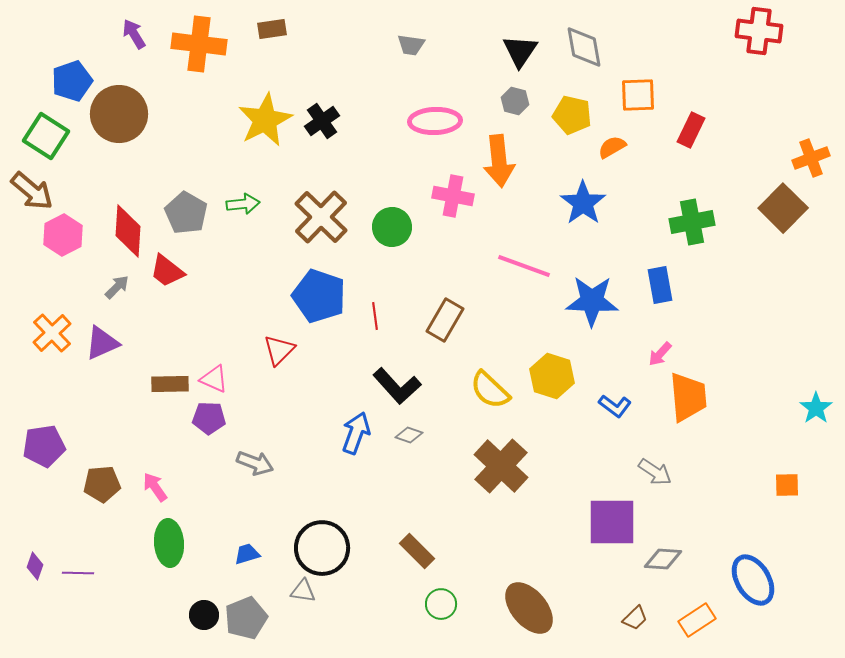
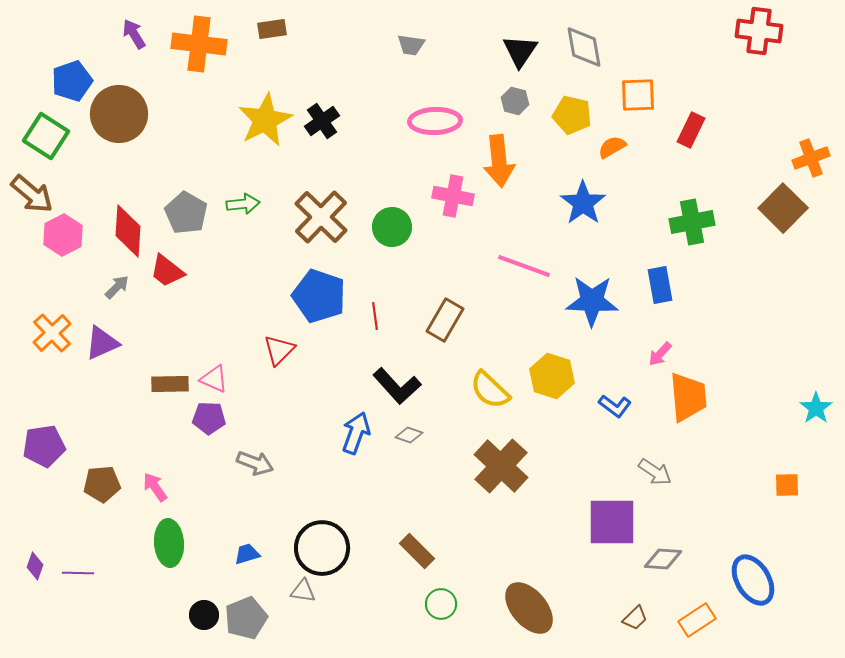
brown arrow at (32, 191): moved 3 px down
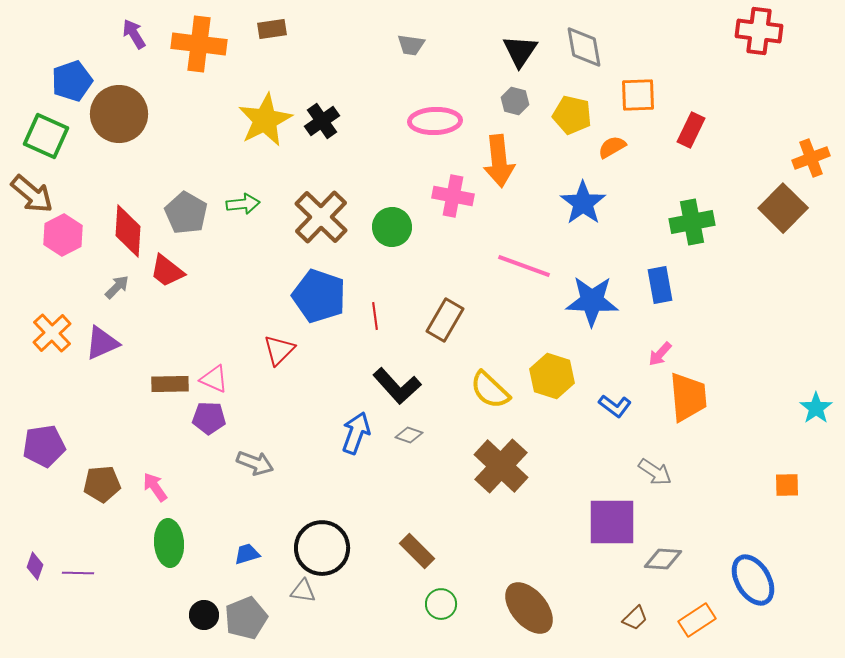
green square at (46, 136): rotated 9 degrees counterclockwise
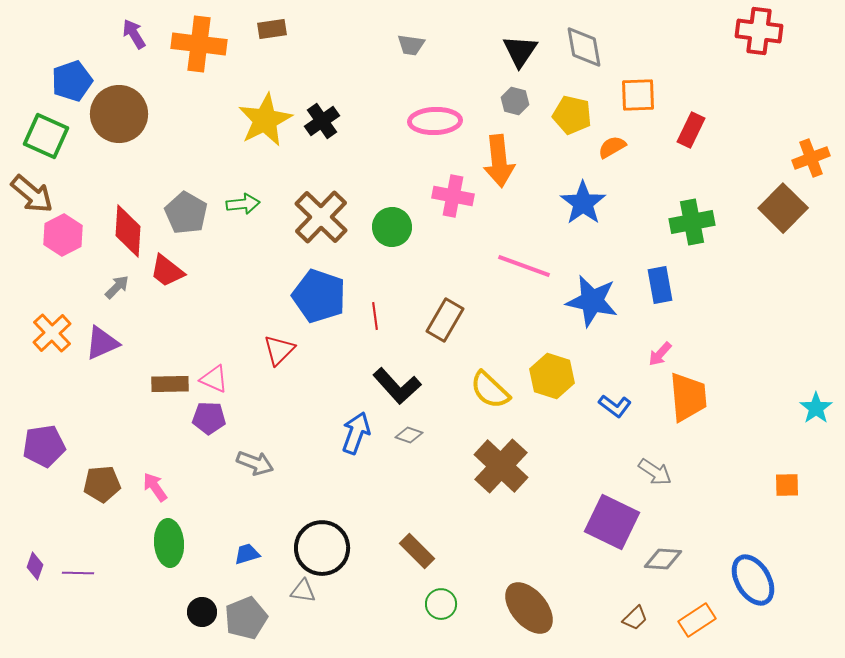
blue star at (592, 301): rotated 10 degrees clockwise
purple square at (612, 522): rotated 26 degrees clockwise
black circle at (204, 615): moved 2 px left, 3 px up
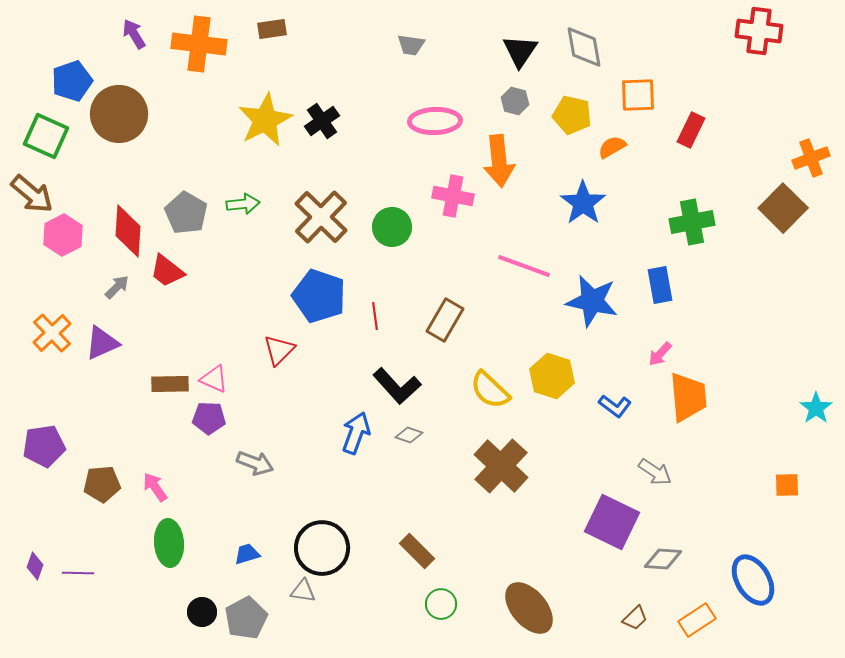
gray pentagon at (246, 618): rotated 6 degrees counterclockwise
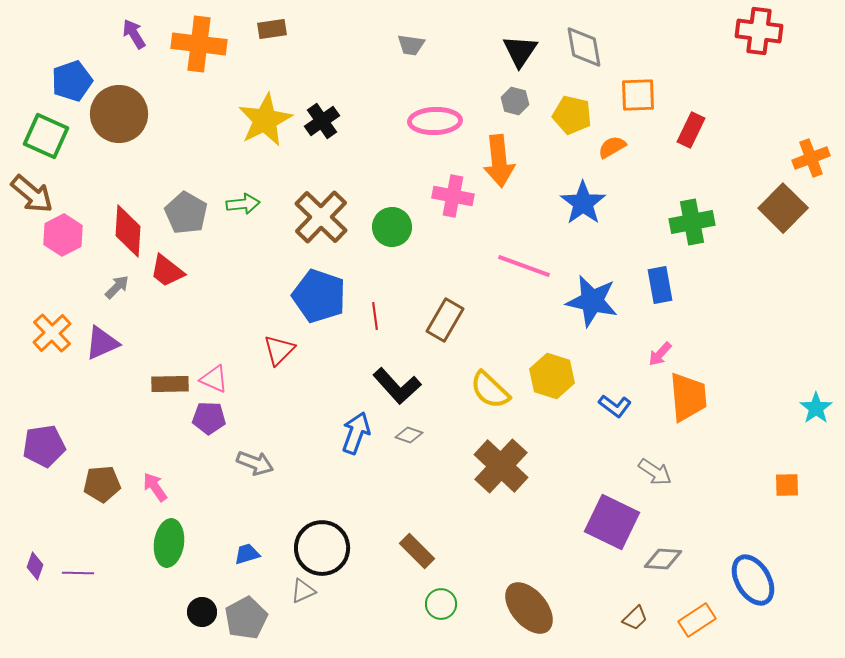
green ellipse at (169, 543): rotated 12 degrees clockwise
gray triangle at (303, 591): rotated 32 degrees counterclockwise
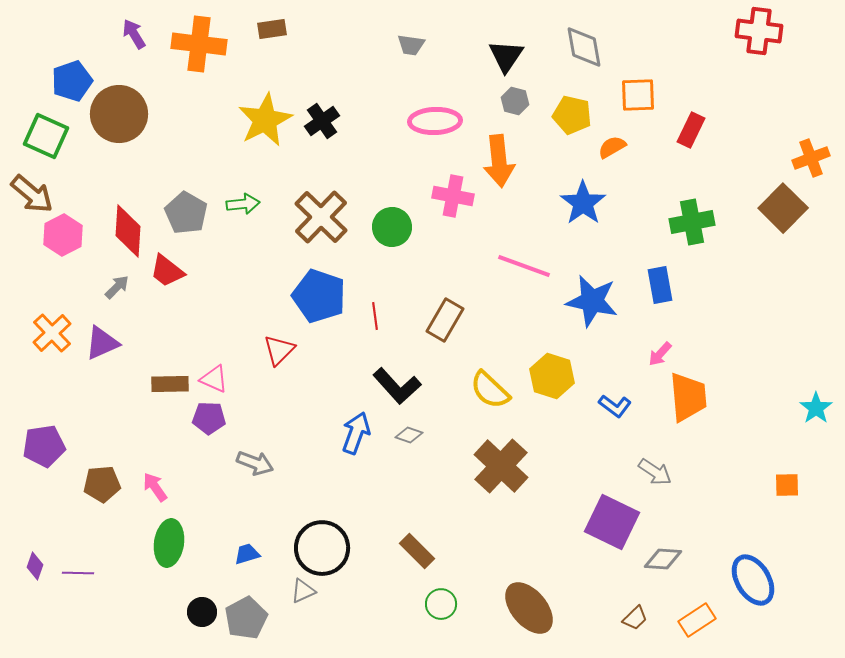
black triangle at (520, 51): moved 14 px left, 5 px down
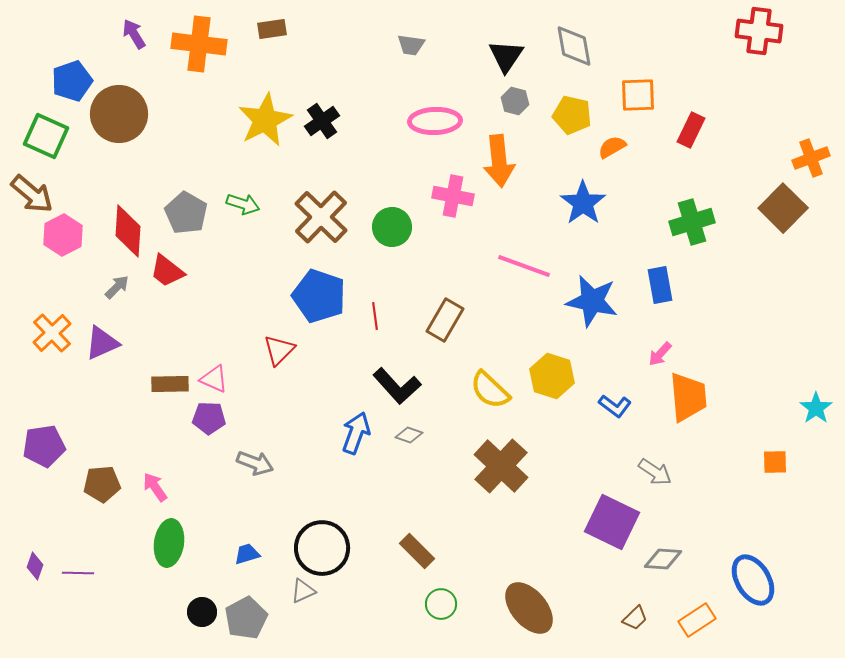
gray diamond at (584, 47): moved 10 px left, 1 px up
green arrow at (243, 204): rotated 24 degrees clockwise
green cross at (692, 222): rotated 6 degrees counterclockwise
orange square at (787, 485): moved 12 px left, 23 px up
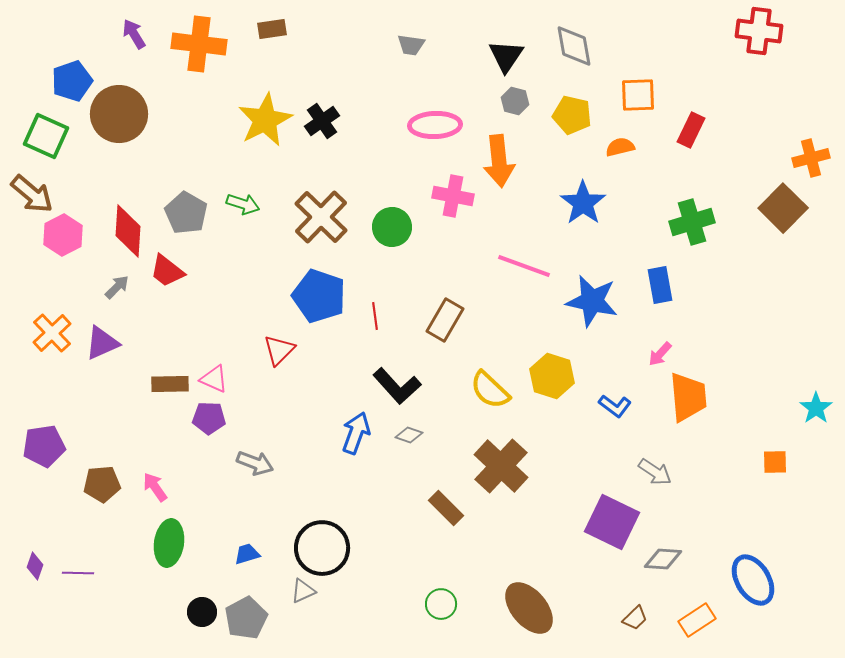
pink ellipse at (435, 121): moved 4 px down
orange semicircle at (612, 147): moved 8 px right; rotated 16 degrees clockwise
orange cross at (811, 158): rotated 6 degrees clockwise
brown rectangle at (417, 551): moved 29 px right, 43 px up
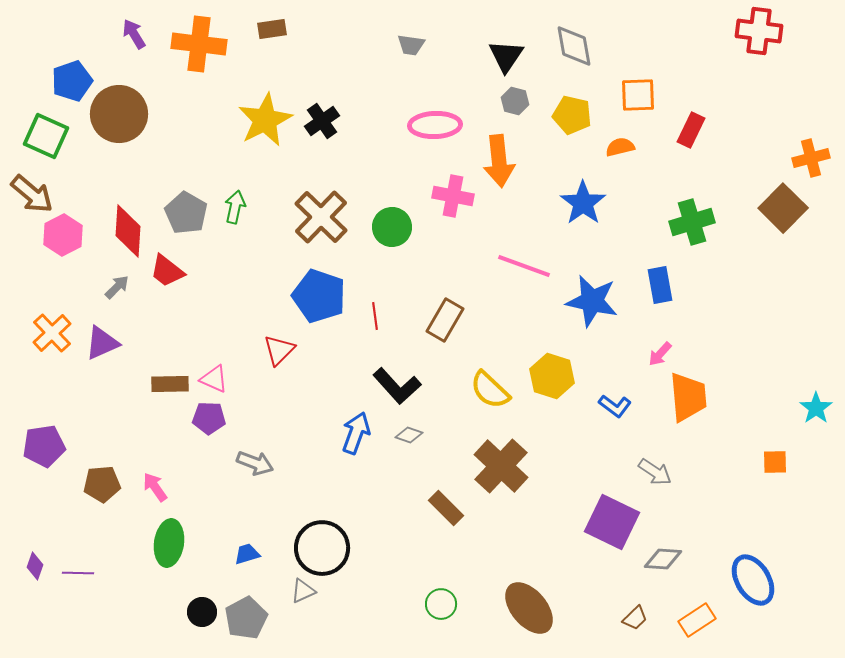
green arrow at (243, 204): moved 8 px left, 3 px down; rotated 96 degrees counterclockwise
